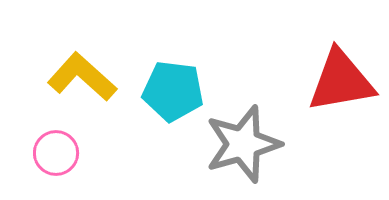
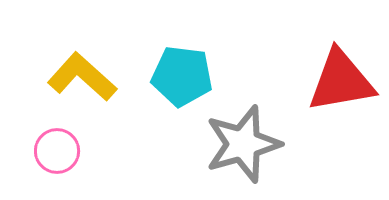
cyan pentagon: moved 9 px right, 15 px up
pink circle: moved 1 px right, 2 px up
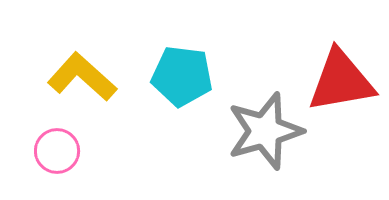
gray star: moved 22 px right, 13 px up
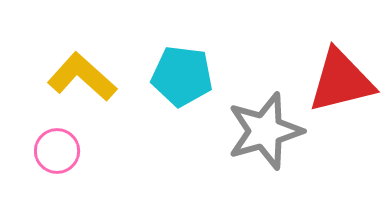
red triangle: rotated 4 degrees counterclockwise
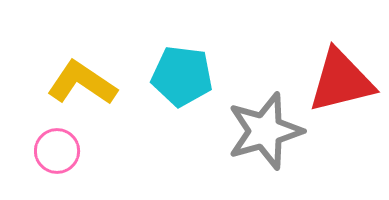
yellow L-shape: moved 6 px down; rotated 8 degrees counterclockwise
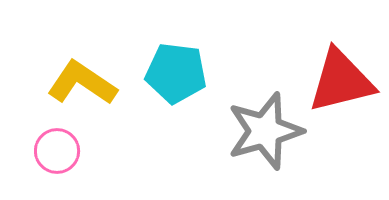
cyan pentagon: moved 6 px left, 3 px up
